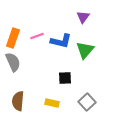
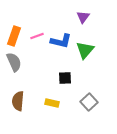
orange rectangle: moved 1 px right, 2 px up
gray semicircle: moved 1 px right
gray square: moved 2 px right
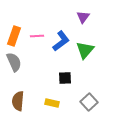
pink line: rotated 16 degrees clockwise
blue L-shape: rotated 50 degrees counterclockwise
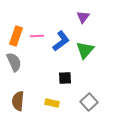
orange rectangle: moved 2 px right
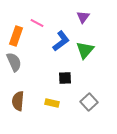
pink line: moved 13 px up; rotated 32 degrees clockwise
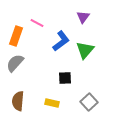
gray semicircle: moved 1 px right, 1 px down; rotated 114 degrees counterclockwise
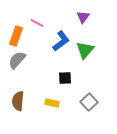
gray semicircle: moved 2 px right, 3 px up
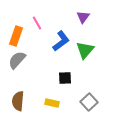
pink line: rotated 32 degrees clockwise
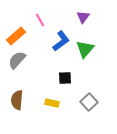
pink line: moved 3 px right, 3 px up
orange rectangle: rotated 30 degrees clockwise
green triangle: moved 1 px up
brown semicircle: moved 1 px left, 1 px up
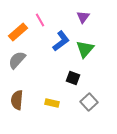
orange rectangle: moved 2 px right, 4 px up
black square: moved 8 px right; rotated 24 degrees clockwise
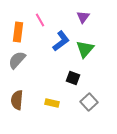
orange rectangle: rotated 42 degrees counterclockwise
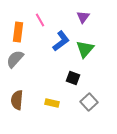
gray semicircle: moved 2 px left, 1 px up
